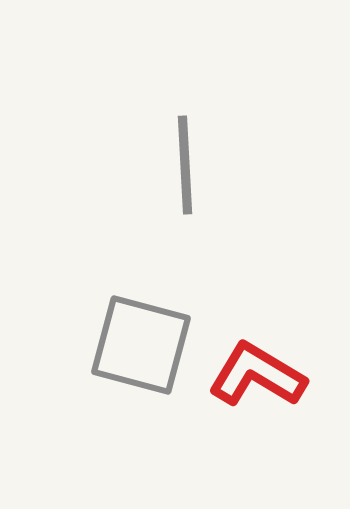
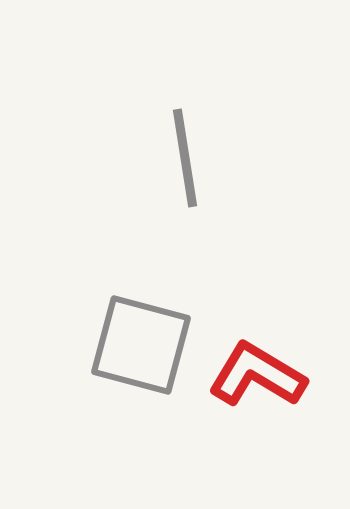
gray line: moved 7 px up; rotated 6 degrees counterclockwise
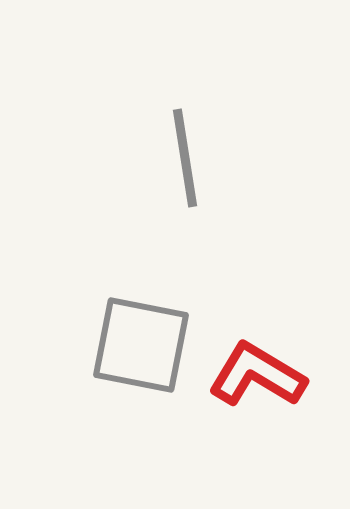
gray square: rotated 4 degrees counterclockwise
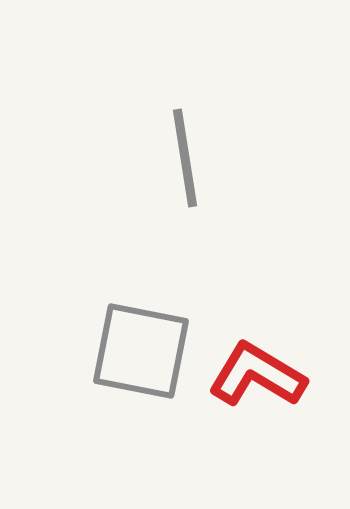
gray square: moved 6 px down
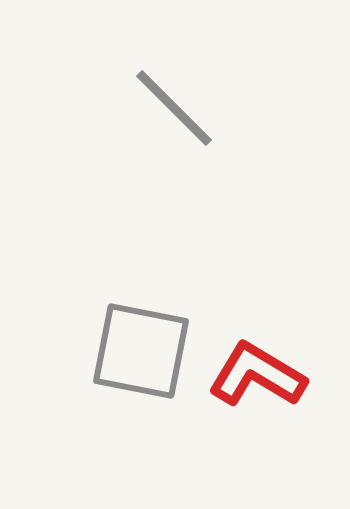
gray line: moved 11 px left, 50 px up; rotated 36 degrees counterclockwise
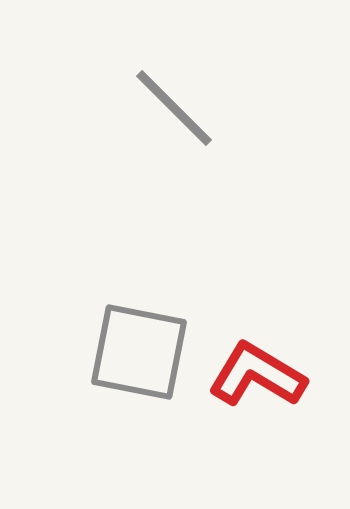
gray square: moved 2 px left, 1 px down
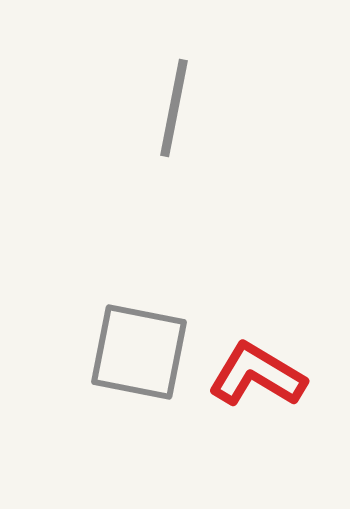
gray line: rotated 56 degrees clockwise
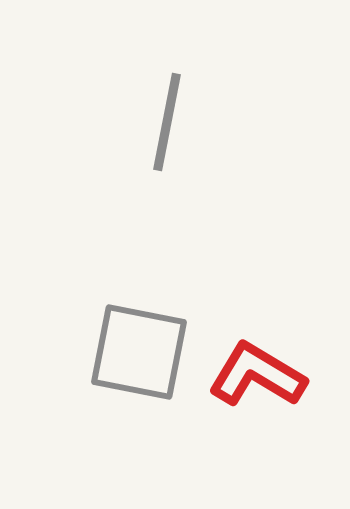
gray line: moved 7 px left, 14 px down
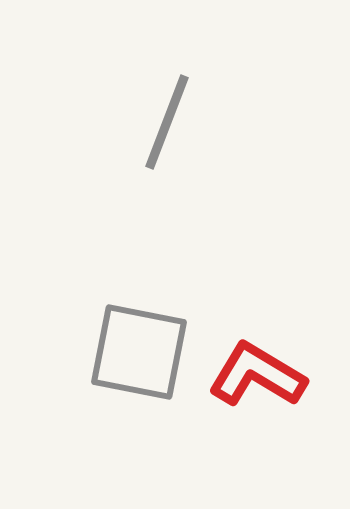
gray line: rotated 10 degrees clockwise
